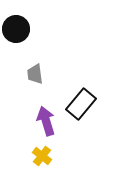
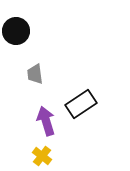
black circle: moved 2 px down
black rectangle: rotated 16 degrees clockwise
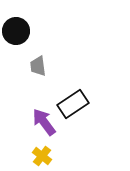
gray trapezoid: moved 3 px right, 8 px up
black rectangle: moved 8 px left
purple arrow: moved 2 px left, 1 px down; rotated 20 degrees counterclockwise
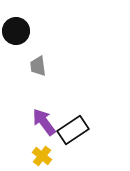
black rectangle: moved 26 px down
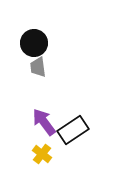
black circle: moved 18 px right, 12 px down
gray trapezoid: moved 1 px down
yellow cross: moved 2 px up
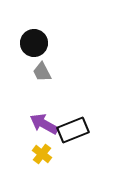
gray trapezoid: moved 4 px right, 5 px down; rotated 20 degrees counterclockwise
purple arrow: moved 2 px down; rotated 24 degrees counterclockwise
black rectangle: rotated 12 degrees clockwise
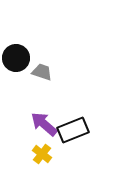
black circle: moved 18 px left, 15 px down
gray trapezoid: rotated 135 degrees clockwise
purple arrow: rotated 12 degrees clockwise
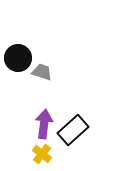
black circle: moved 2 px right
purple arrow: rotated 56 degrees clockwise
black rectangle: rotated 20 degrees counterclockwise
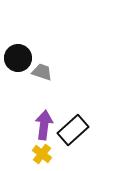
purple arrow: moved 1 px down
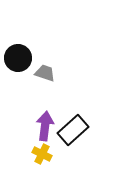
gray trapezoid: moved 3 px right, 1 px down
purple arrow: moved 1 px right, 1 px down
yellow cross: rotated 12 degrees counterclockwise
